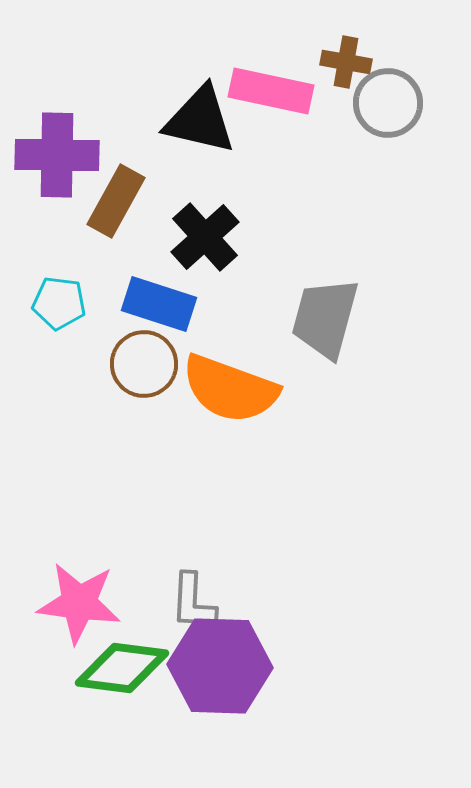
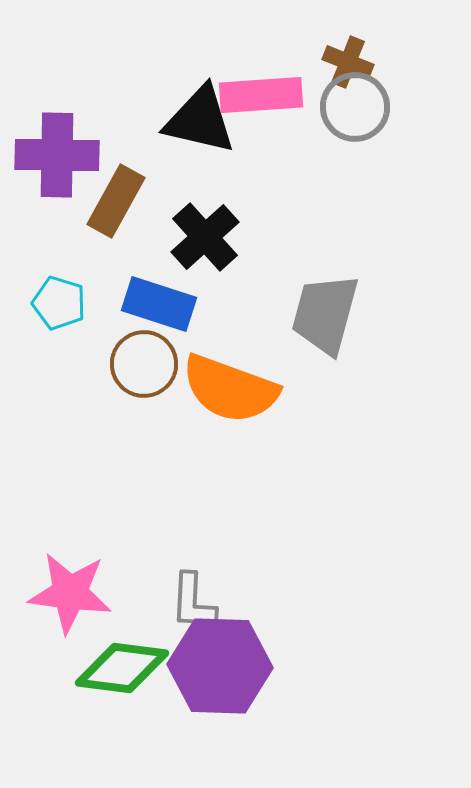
brown cross: moved 2 px right; rotated 12 degrees clockwise
pink rectangle: moved 10 px left, 4 px down; rotated 16 degrees counterclockwise
gray circle: moved 33 px left, 4 px down
cyan pentagon: rotated 10 degrees clockwise
gray trapezoid: moved 4 px up
pink star: moved 9 px left, 10 px up
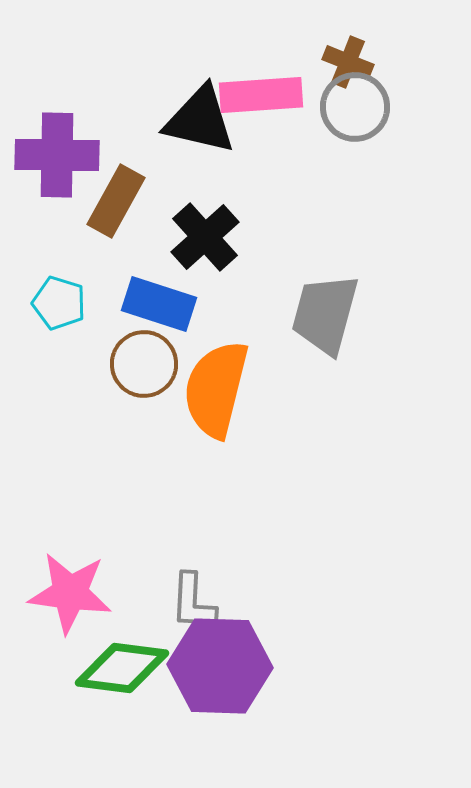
orange semicircle: moved 14 px left; rotated 84 degrees clockwise
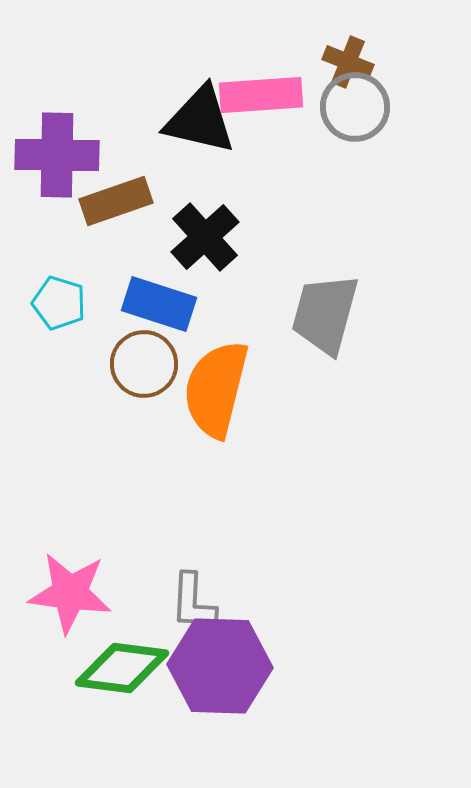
brown rectangle: rotated 42 degrees clockwise
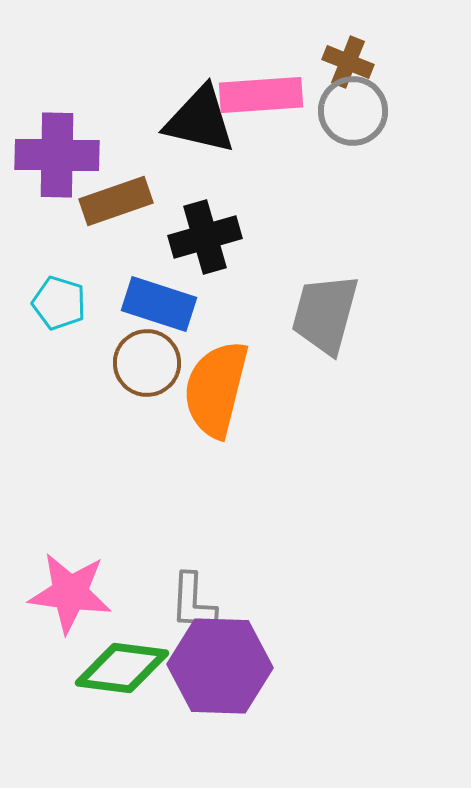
gray circle: moved 2 px left, 4 px down
black cross: rotated 26 degrees clockwise
brown circle: moved 3 px right, 1 px up
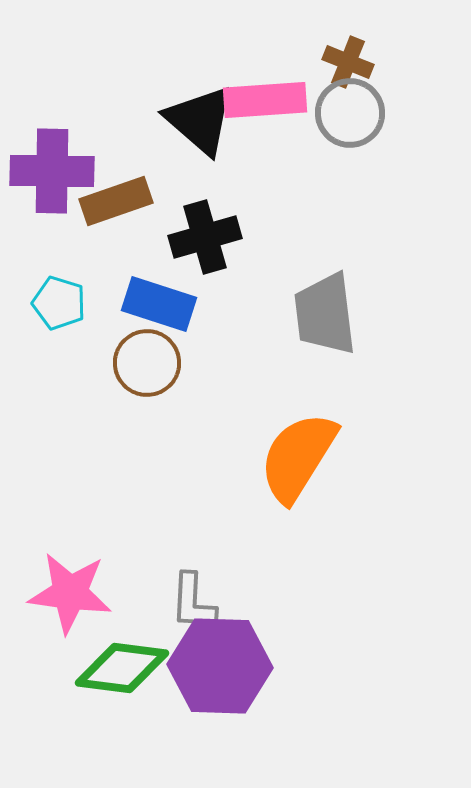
pink rectangle: moved 4 px right, 5 px down
gray circle: moved 3 px left, 2 px down
black triangle: rotated 28 degrees clockwise
purple cross: moved 5 px left, 16 px down
gray trapezoid: rotated 22 degrees counterclockwise
orange semicircle: moved 82 px right, 68 px down; rotated 18 degrees clockwise
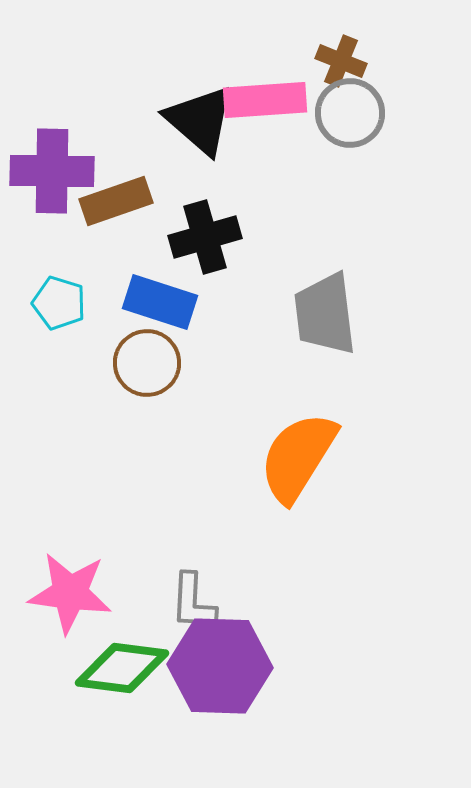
brown cross: moved 7 px left, 1 px up
blue rectangle: moved 1 px right, 2 px up
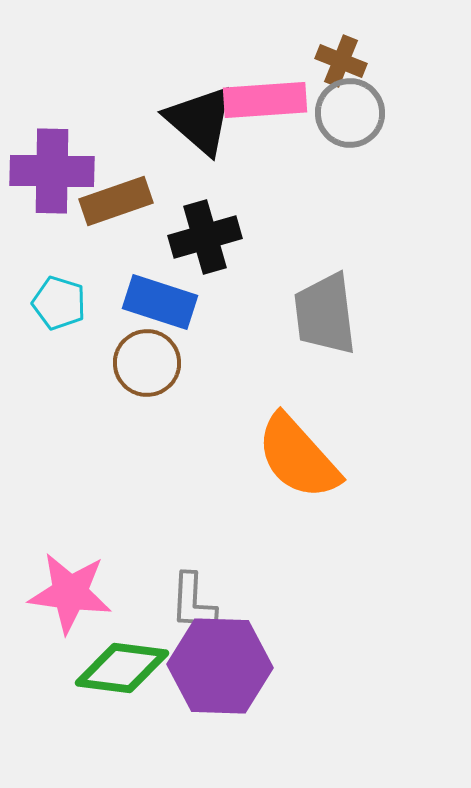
orange semicircle: rotated 74 degrees counterclockwise
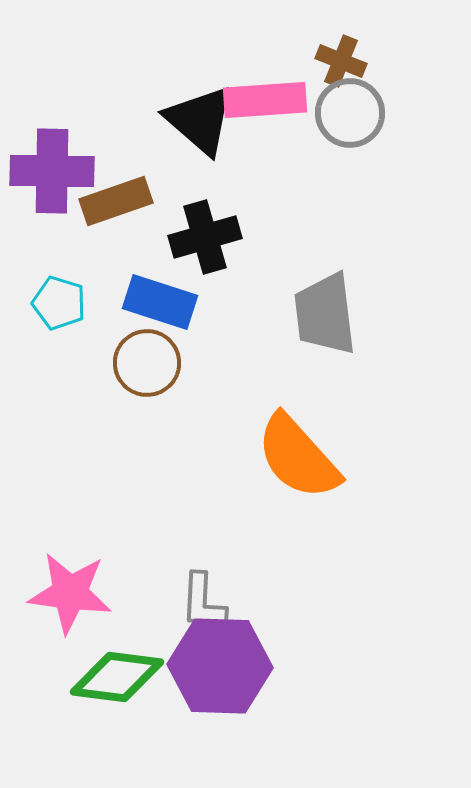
gray L-shape: moved 10 px right
green diamond: moved 5 px left, 9 px down
